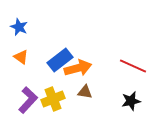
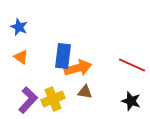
blue rectangle: moved 3 px right, 4 px up; rotated 45 degrees counterclockwise
red line: moved 1 px left, 1 px up
black star: rotated 30 degrees clockwise
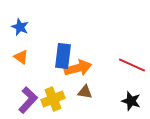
blue star: moved 1 px right
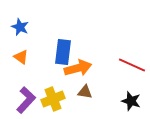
blue rectangle: moved 4 px up
purple L-shape: moved 2 px left
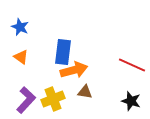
orange arrow: moved 4 px left, 2 px down
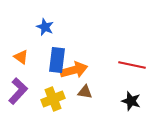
blue star: moved 25 px right
blue rectangle: moved 6 px left, 8 px down
red line: rotated 12 degrees counterclockwise
purple L-shape: moved 8 px left, 9 px up
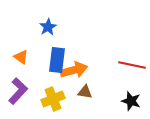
blue star: moved 3 px right; rotated 18 degrees clockwise
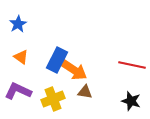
blue star: moved 30 px left, 3 px up
blue rectangle: rotated 20 degrees clockwise
orange arrow: rotated 48 degrees clockwise
purple L-shape: rotated 108 degrees counterclockwise
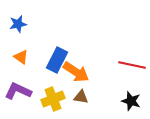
blue star: rotated 18 degrees clockwise
orange arrow: moved 2 px right, 2 px down
brown triangle: moved 4 px left, 5 px down
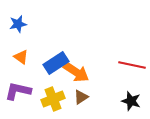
blue rectangle: moved 1 px left, 3 px down; rotated 30 degrees clockwise
purple L-shape: rotated 12 degrees counterclockwise
brown triangle: rotated 42 degrees counterclockwise
